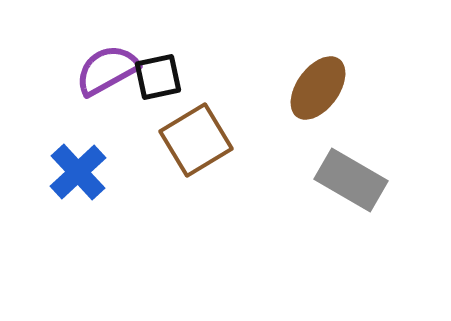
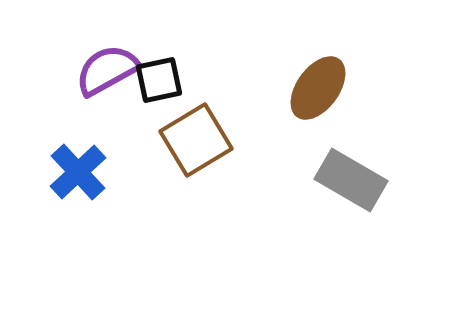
black square: moved 1 px right, 3 px down
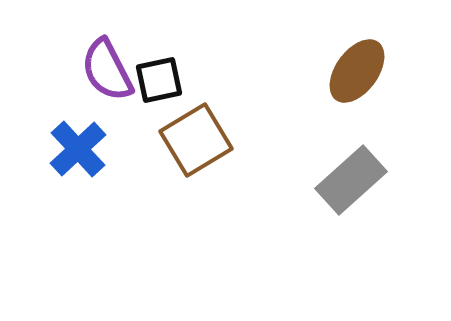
purple semicircle: rotated 88 degrees counterclockwise
brown ellipse: moved 39 px right, 17 px up
blue cross: moved 23 px up
gray rectangle: rotated 72 degrees counterclockwise
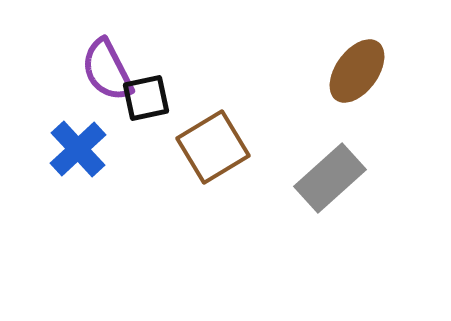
black square: moved 13 px left, 18 px down
brown square: moved 17 px right, 7 px down
gray rectangle: moved 21 px left, 2 px up
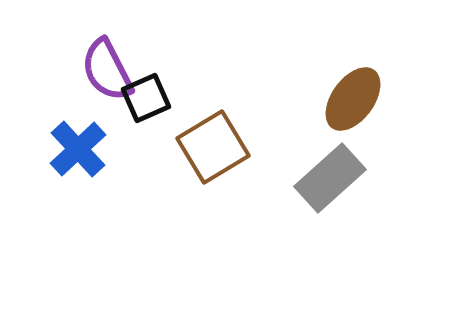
brown ellipse: moved 4 px left, 28 px down
black square: rotated 12 degrees counterclockwise
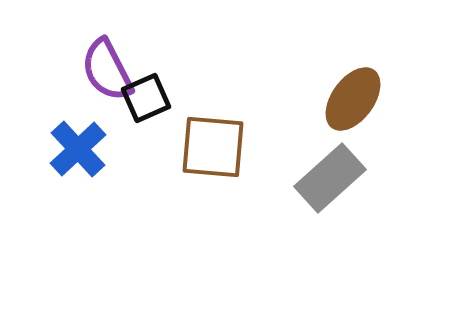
brown square: rotated 36 degrees clockwise
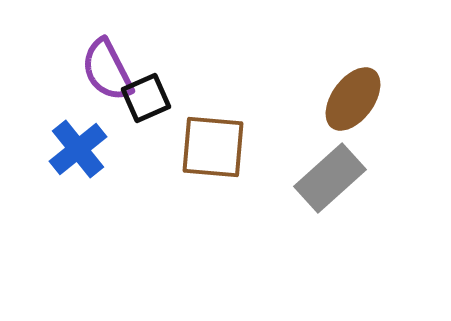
blue cross: rotated 4 degrees clockwise
